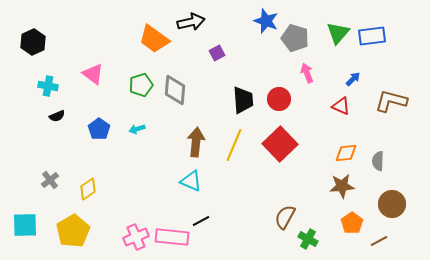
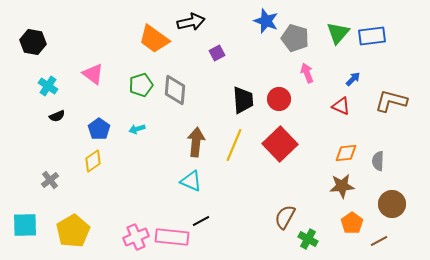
black hexagon: rotated 25 degrees counterclockwise
cyan cross: rotated 24 degrees clockwise
yellow diamond: moved 5 px right, 28 px up
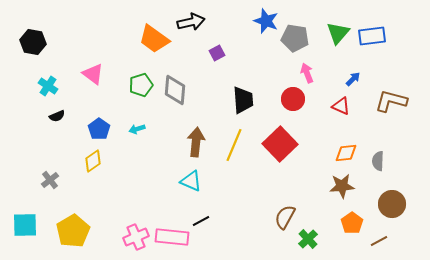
gray pentagon: rotated 8 degrees counterclockwise
red circle: moved 14 px right
green cross: rotated 18 degrees clockwise
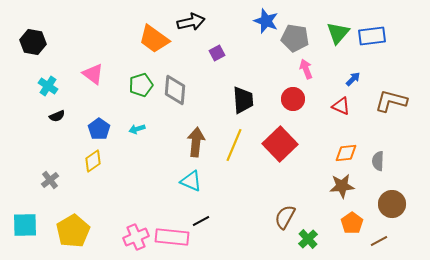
pink arrow: moved 1 px left, 4 px up
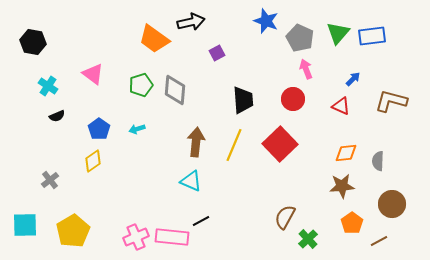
gray pentagon: moved 5 px right; rotated 16 degrees clockwise
